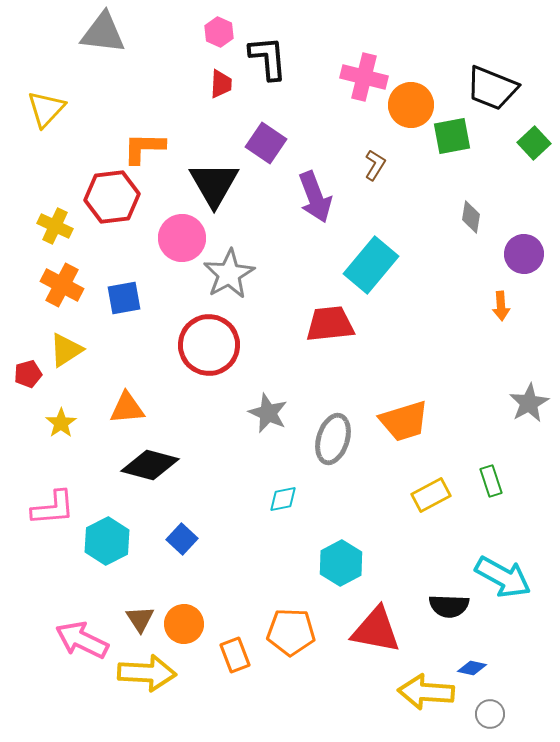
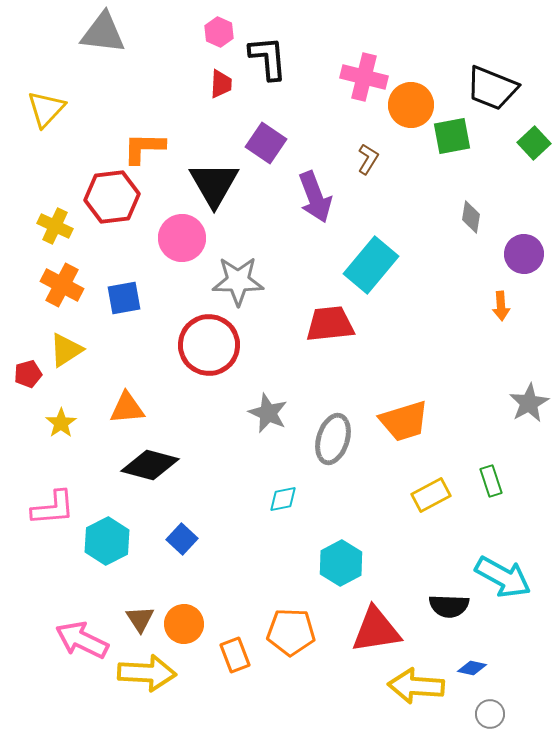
brown L-shape at (375, 165): moved 7 px left, 6 px up
gray star at (229, 274): moved 9 px right, 7 px down; rotated 30 degrees clockwise
red triangle at (376, 630): rotated 20 degrees counterclockwise
yellow arrow at (426, 692): moved 10 px left, 6 px up
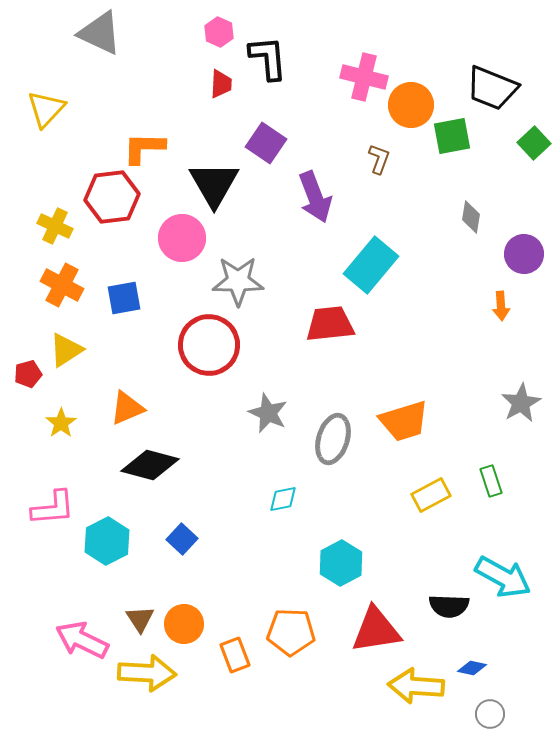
gray triangle at (103, 33): moved 3 px left; rotated 18 degrees clockwise
brown L-shape at (368, 159): moved 11 px right; rotated 12 degrees counterclockwise
gray star at (529, 403): moved 8 px left
orange triangle at (127, 408): rotated 18 degrees counterclockwise
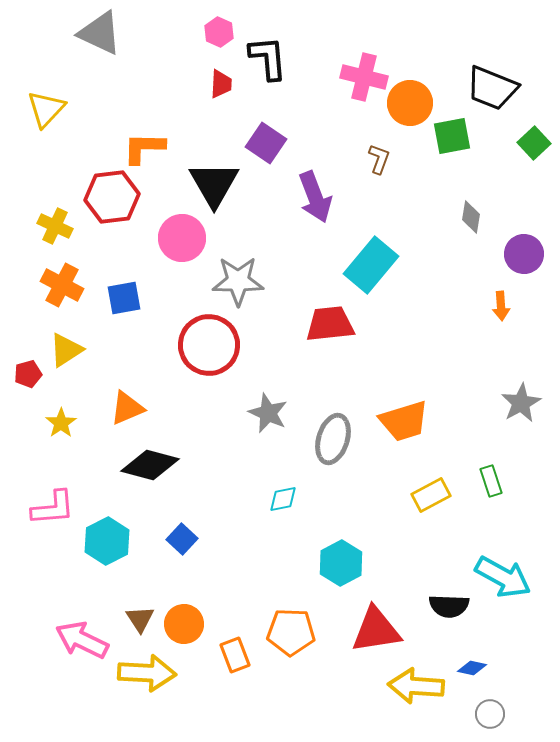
orange circle at (411, 105): moved 1 px left, 2 px up
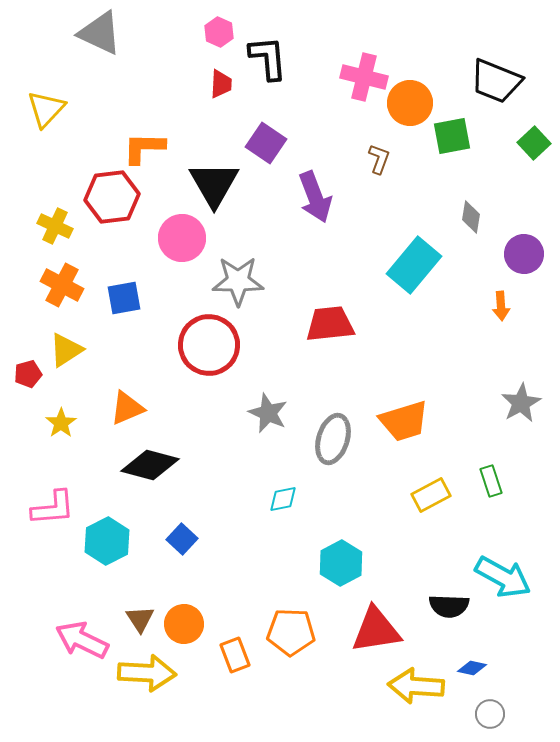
black trapezoid at (492, 88): moved 4 px right, 7 px up
cyan rectangle at (371, 265): moved 43 px right
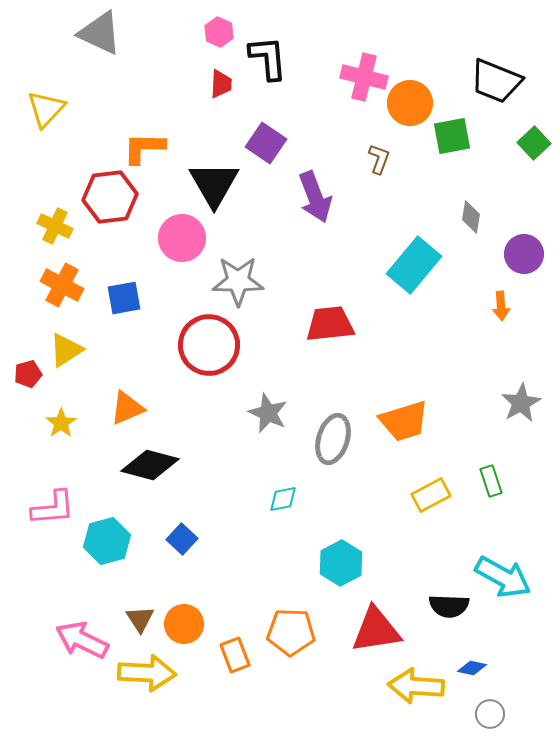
red hexagon at (112, 197): moved 2 px left
cyan hexagon at (107, 541): rotated 12 degrees clockwise
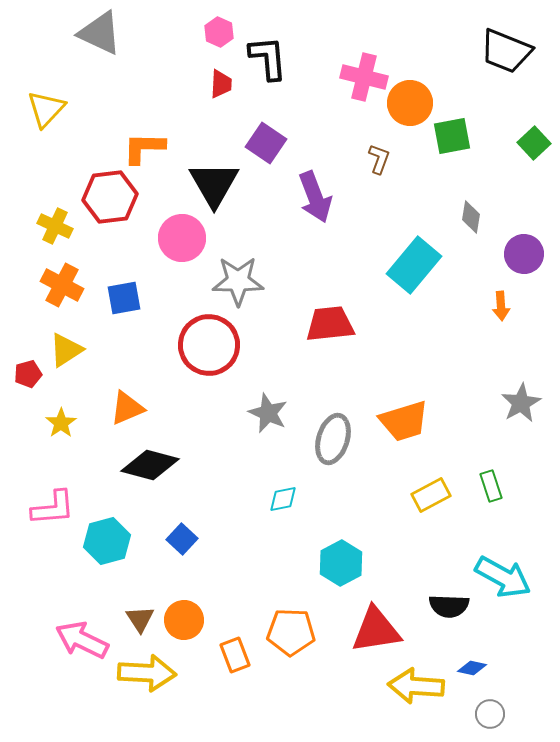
black trapezoid at (496, 81): moved 10 px right, 30 px up
green rectangle at (491, 481): moved 5 px down
orange circle at (184, 624): moved 4 px up
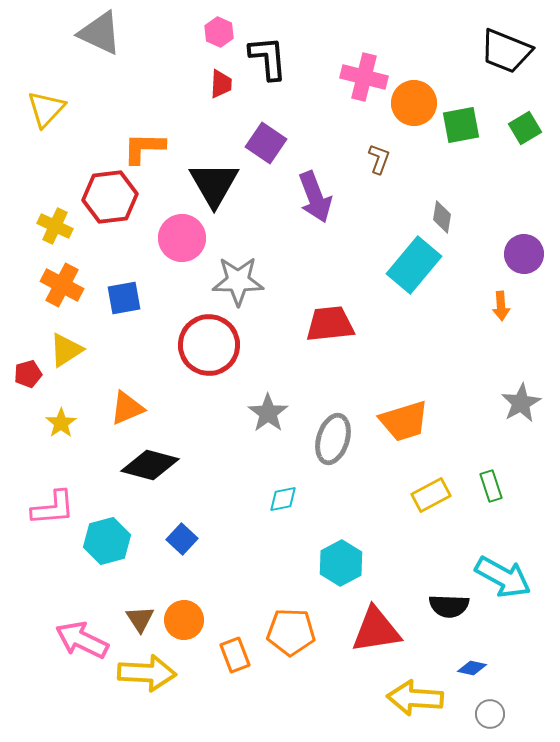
orange circle at (410, 103): moved 4 px right
green square at (452, 136): moved 9 px right, 11 px up
green square at (534, 143): moved 9 px left, 15 px up; rotated 12 degrees clockwise
gray diamond at (471, 217): moved 29 px left
gray star at (268, 413): rotated 12 degrees clockwise
yellow arrow at (416, 686): moved 1 px left, 12 px down
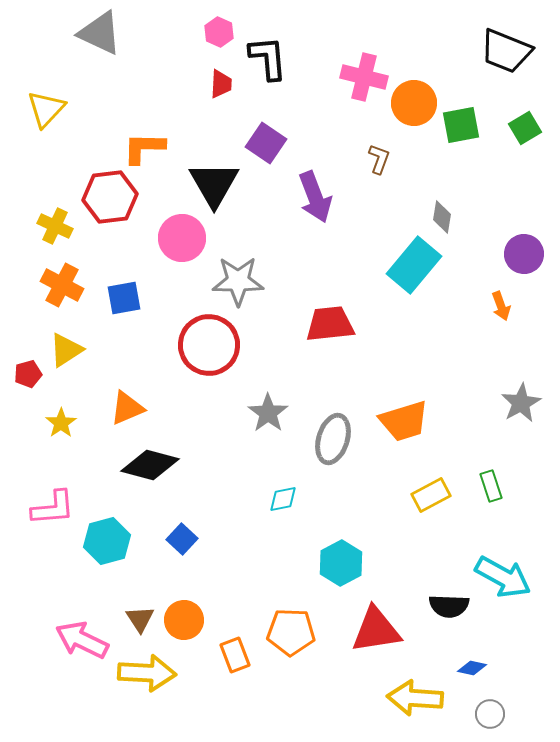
orange arrow at (501, 306): rotated 16 degrees counterclockwise
